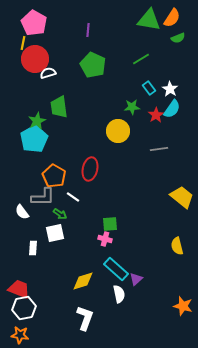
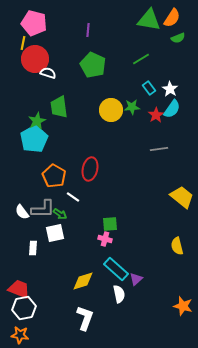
pink pentagon at (34, 23): rotated 15 degrees counterclockwise
white semicircle at (48, 73): rotated 35 degrees clockwise
yellow circle at (118, 131): moved 7 px left, 21 px up
gray L-shape at (43, 197): moved 12 px down
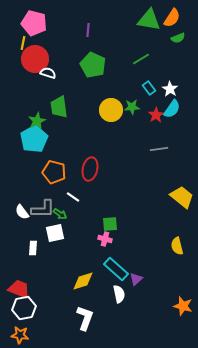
orange pentagon at (54, 176): moved 4 px up; rotated 15 degrees counterclockwise
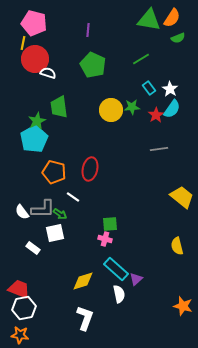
white rectangle at (33, 248): rotated 56 degrees counterclockwise
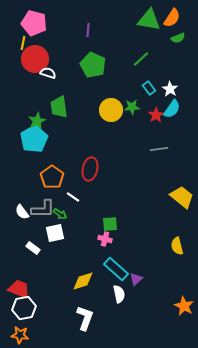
green line at (141, 59): rotated 12 degrees counterclockwise
orange pentagon at (54, 172): moved 2 px left, 5 px down; rotated 20 degrees clockwise
orange star at (183, 306): moved 1 px right; rotated 12 degrees clockwise
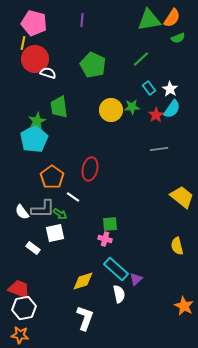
green triangle at (149, 20): rotated 20 degrees counterclockwise
purple line at (88, 30): moved 6 px left, 10 px up
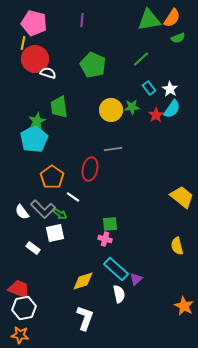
gray line at (159, 149): moved 46 px left
gray L-shape at (43, 209): rotated 45 degrees clockwise
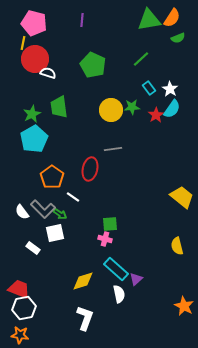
green star at (37, 121): moved 5 px left, 7 px up
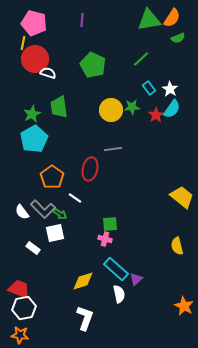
white line at (73, 197): moved 2 px right, 1 px down
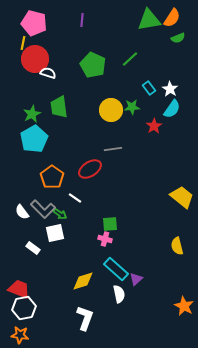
green line at (141, 59): moved 11 px left
red star at (156, 115): moved 2 px left, 11 px down
red ellipse at (90, 169): rotated 45 degrees clockwise
